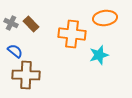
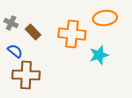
brown rectangle: moved 2 px right, 8 px down
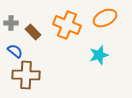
orange ellipse: rotated 20 degrees counterclockwise
gray cross: rotated 24 degrees counterclockwise
orange cross: moved 5 px left, 9 px up; rotated 16 degrees clockwise
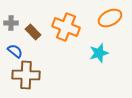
orange ellipse: moved 5 px right
orange cross: moved 1 px left, 2 px down
cyan star: moved 2 px up
